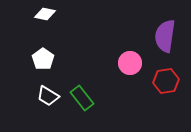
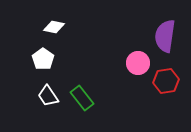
white diamond: moved 9 px right, 13 px down
pink circle: moved 8 px right
white trapezoid: rotated 25 degrees clockwise
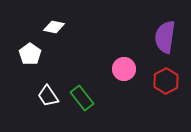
purple semicircle: moved 1 px down
white pentagon: moved 13 px left, 5 px up
pink circle: moved 14 px left, 6 px down
red hexagon: rotated 20 degrees counterclockwise
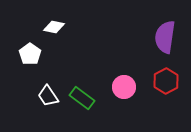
pink circle: moved 18 px down
green rectangle: rotated 15 degrees counterclockwise
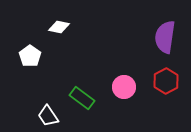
white diamond: moved 5 px right
white pentagon: moved 2 px down
white trapezoid: moved 20 px down
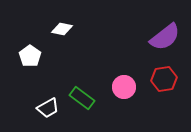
white diamond: moved 3 px right, 2 px down
purple semicircle: rotated 136 degrees counterclockwise
red hexagon: moved 2 px left, 2 px up; rotated 20 degrees clockwise
white trapezoid: moved 8 px up; rotated 85 degrees counterclockwise
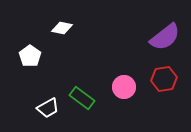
white diamond: moved 1 px up
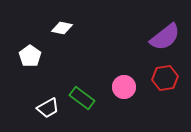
red hexagon: moved 1 px right, 1 px up
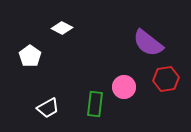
white diamond: rotated 15 degrees clockwise
purple semicircle: moved 17 px left, 6 px down; rotated 76 degrees clockwise
red hexagon: moved 1 px right, 1 px down
green rectangle: moved 13 px right, 6 px down; rotated 60 degrees clockwise
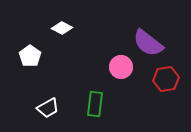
pink circle: moved 3 px left, 20 px up
